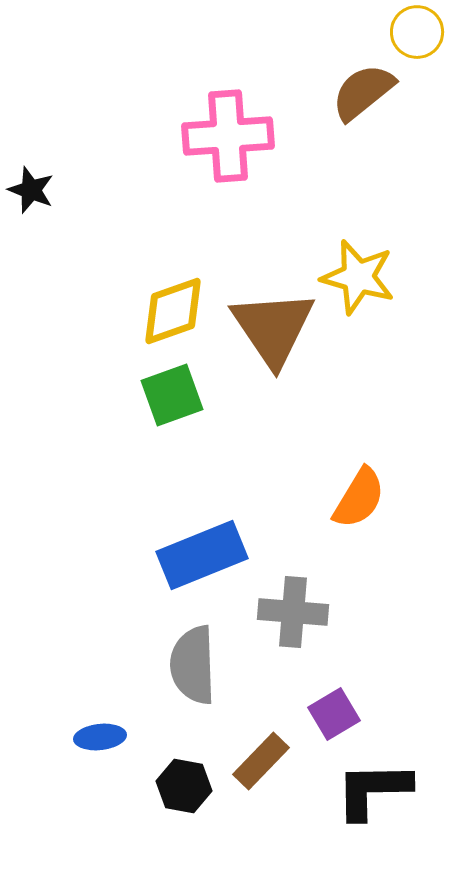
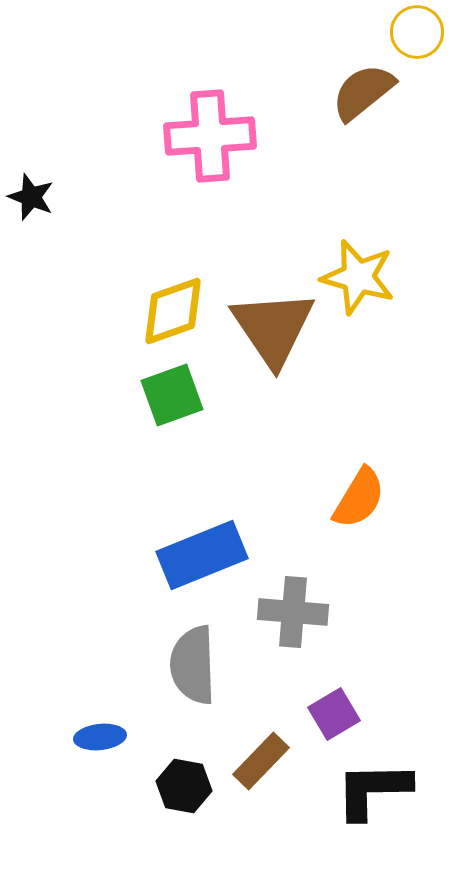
pink cross: moved 18 px left
black star: moved 7 px down
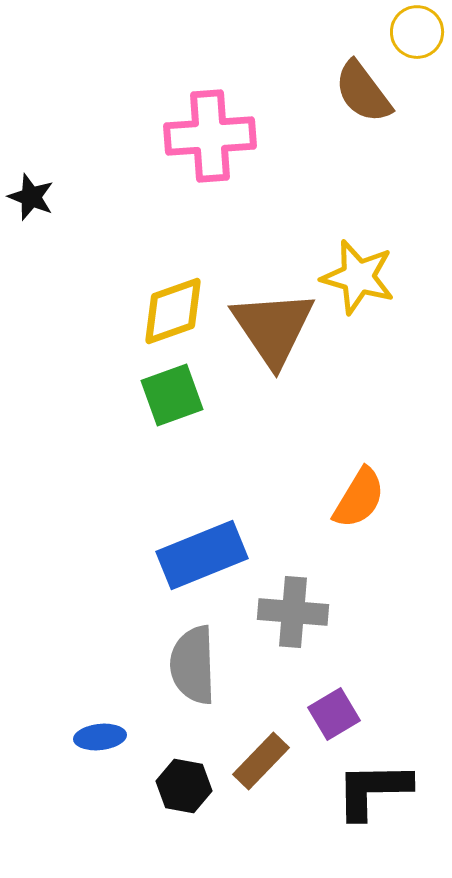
brown semicircle: rotated 88 degrees counterclockwise
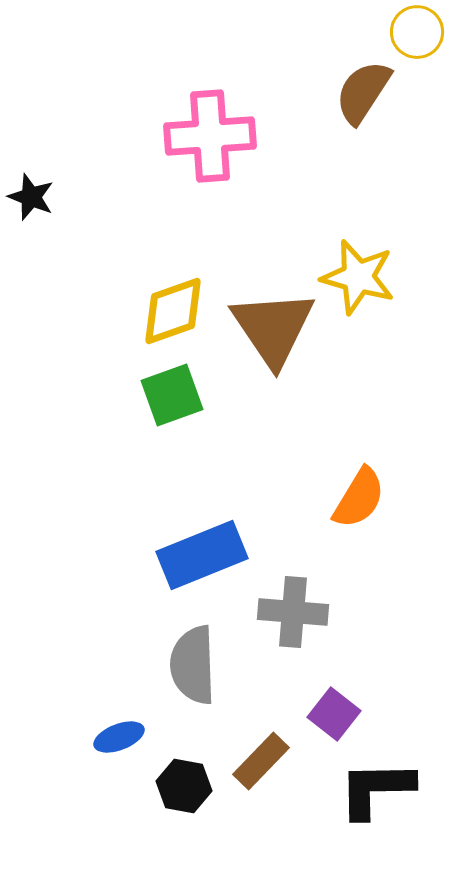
brown semicircle: rotated 70 degrees clockwise
purple square: rotated 21 degrees counterclockwise
blue ellipse: moved 19 px right; rotated 15 degrees counterclockwise
black L-shape: moved 3 px right, 1 px up
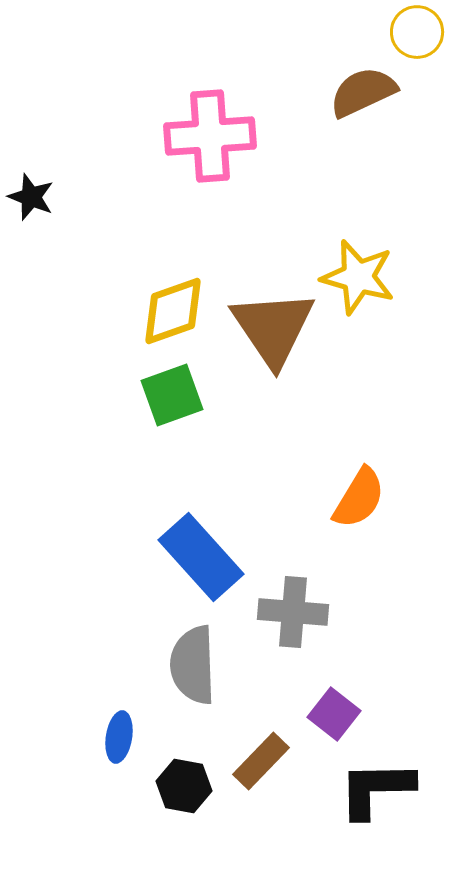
brown semicircle: rotated 32 degrees clockwise
blue rectangle: moved 1 px left, 2 px down; rotated 70 degrees clockwise
blue ellipse: rotated 60 degrees counterclockwise
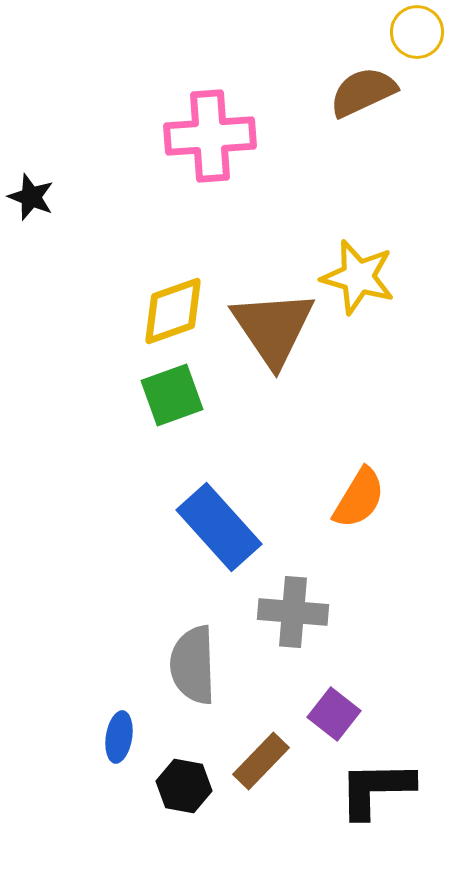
blue rectangle: moved 18 px right, 30 px up
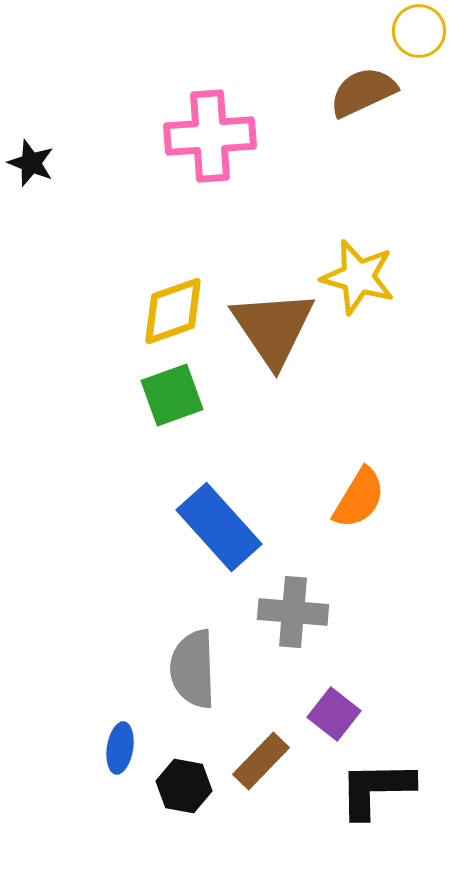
yellow circle: moved 2 px right, 1 px up
black star: moved 34 px up
gray semicircle: moved 4 px down
blue ellipse: moved 1 px right, 11 px down
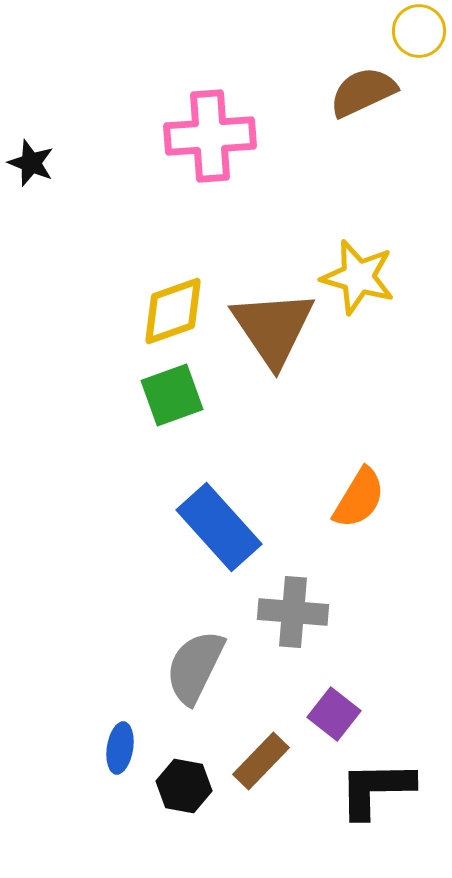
gray semicircle: moved 2 px right, 2 px up; rotated 28 degrees clockwise
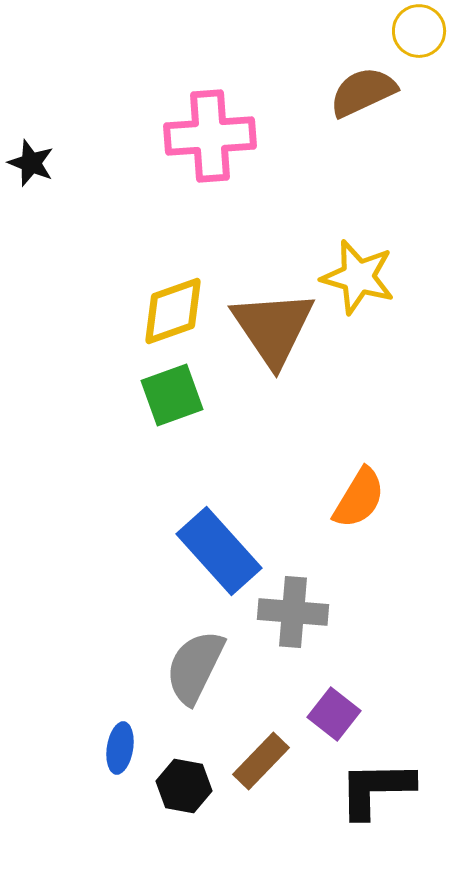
blue rectangle: moved 24 px down
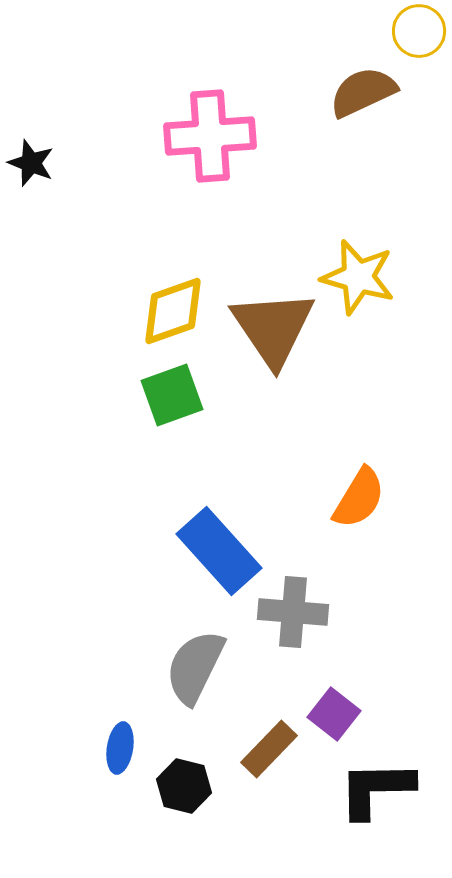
brown rectangle: moved 8 px right, 12 px up
black hexagon: rotated 4 degrees clockwise
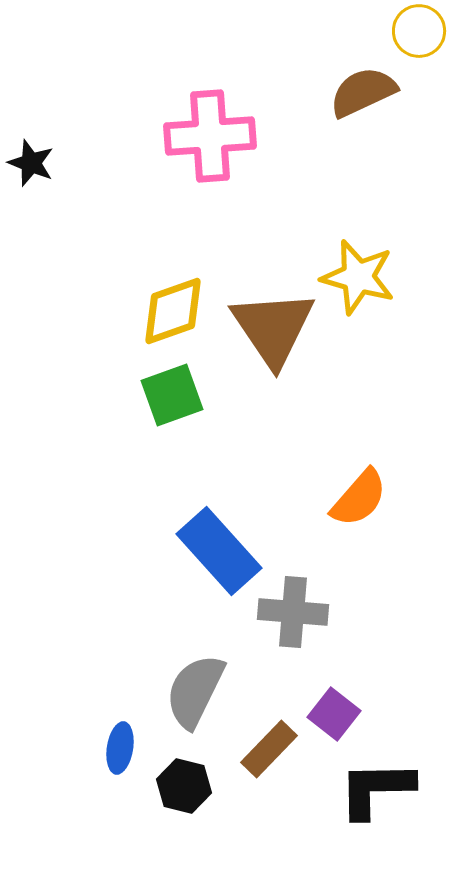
orange semicircle: rotated 10 degrees clockwise
gray semicircle: moved 24 px down
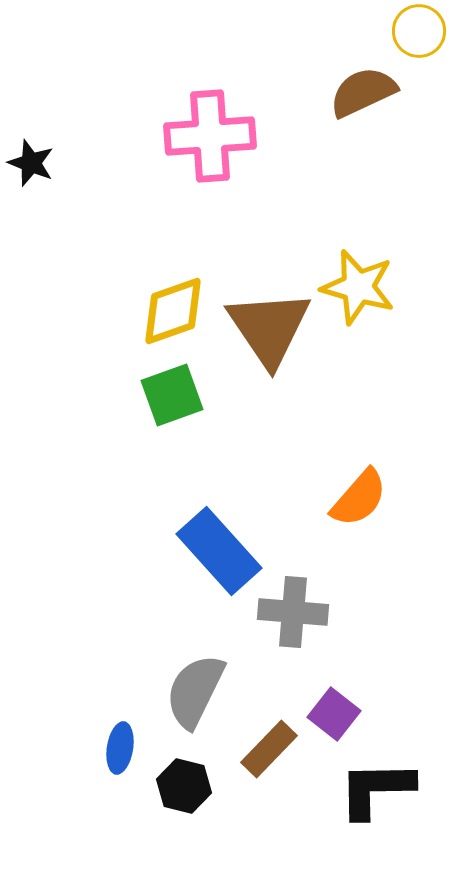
yellow star: moved 10 px down
brown triangle: moved 4 px left
